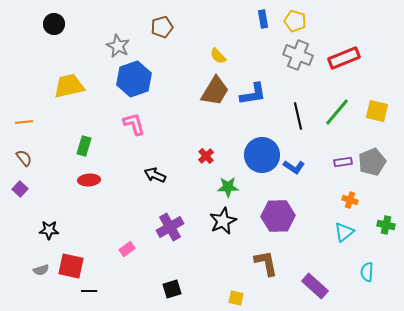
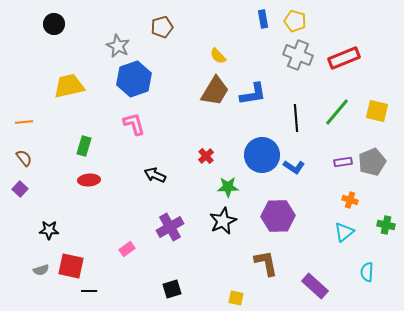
black line at (298, 116): moved 2 px left, 2 px down; rotated 8 degrees clockwise
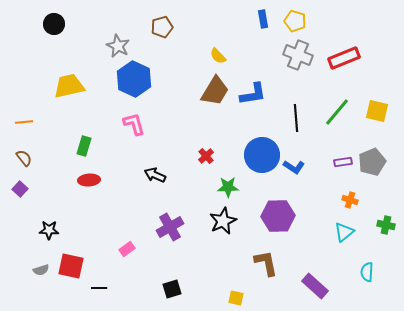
blue hexagon at (134, 79): rotated 16 degrees counterclockwise
black line at (89, 291): moved 10 px right, 3 px up
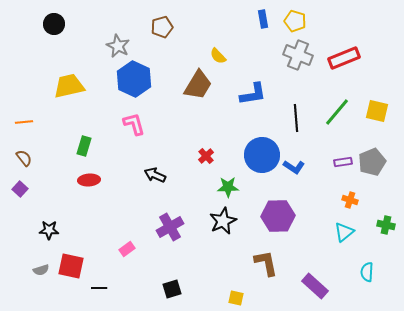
brown trapezoid at (215, 91): moved 17 px left, 6 px up
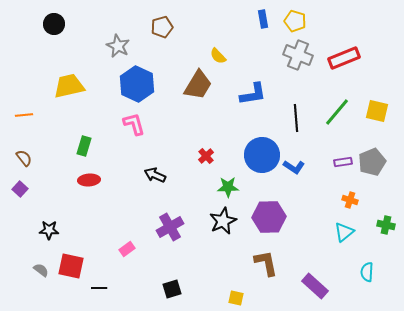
blue hexagon at (134, 79): moved 3 px right, 5 px down
orange line at (24, 122): moved 7 px up
purple hexagon at (278, 216): moved 9 px left, 1 px down
gray semicircle at (41, 270): rotated 126 degrees counterclockwise
